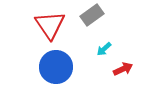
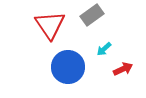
blue circle: moved 12 px right
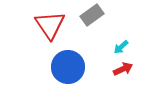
cyan arrow: moved 17 px right, 2 px up
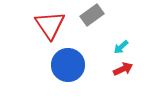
blue circle: moved 2 px up
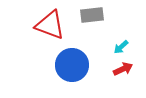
gray rectangle: rotated 30 degrees clockwise
red triangle: rotated 36 degrees counterclockwise
blue circle: moved 4 px right
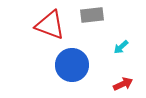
red arrow: moved 15 px down
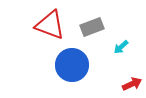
gray rectangle: moved 12 px down; rotated 15 degrees counterclockwise
red arrow: moved 9 px right
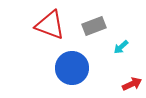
gray rectangle: moved 2 px right, 1 px up
blue circle: moved 3 px down
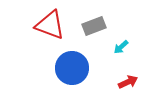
red arrow: moved 4 px left, 2 px up
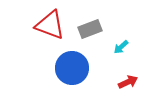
gray rectangle: moved 4 px left, 3 px down
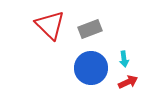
red triangle: rotated 24 degrees clockwise
cyan arrow: moved 3 px right, 12 px down; rotated 56 degrees counterclockwise
blue circle: moved 19 px right
